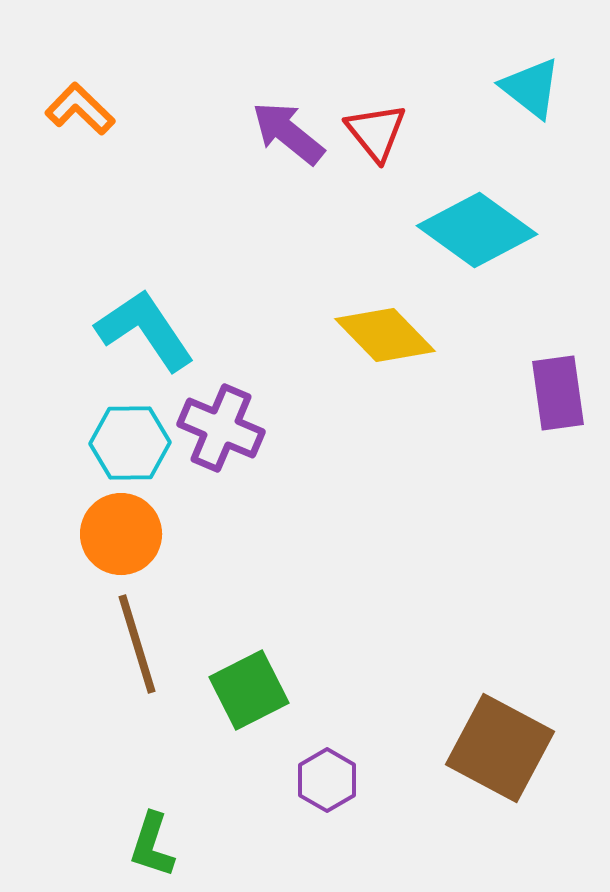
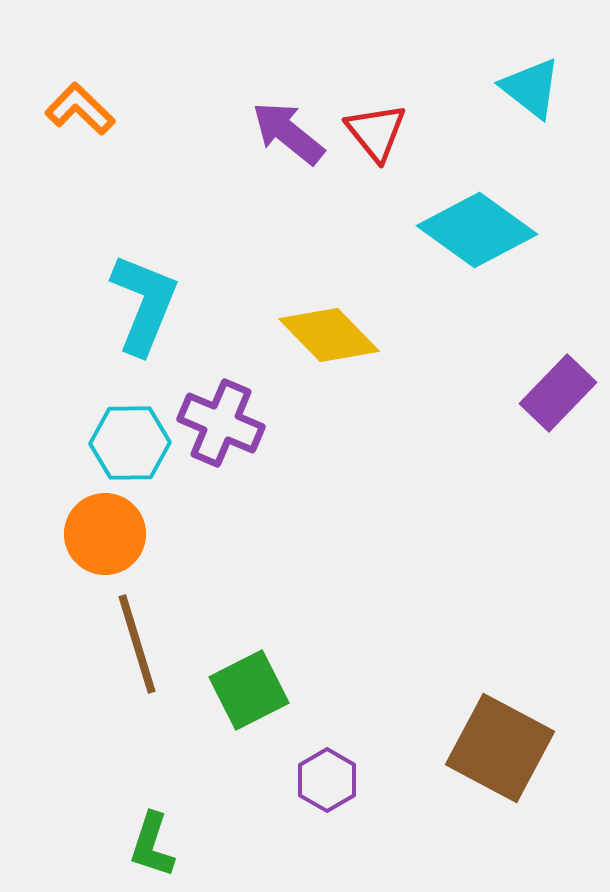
cyan L-shape: moved 1 px left, 26 px up; rotated 56 degrees clockwise
yellow diamond: moved 56 px left
purple rectangle: rotated 52 degrees clockwise
purple cross: moved 5 px up
orange circle: moved 16 px left
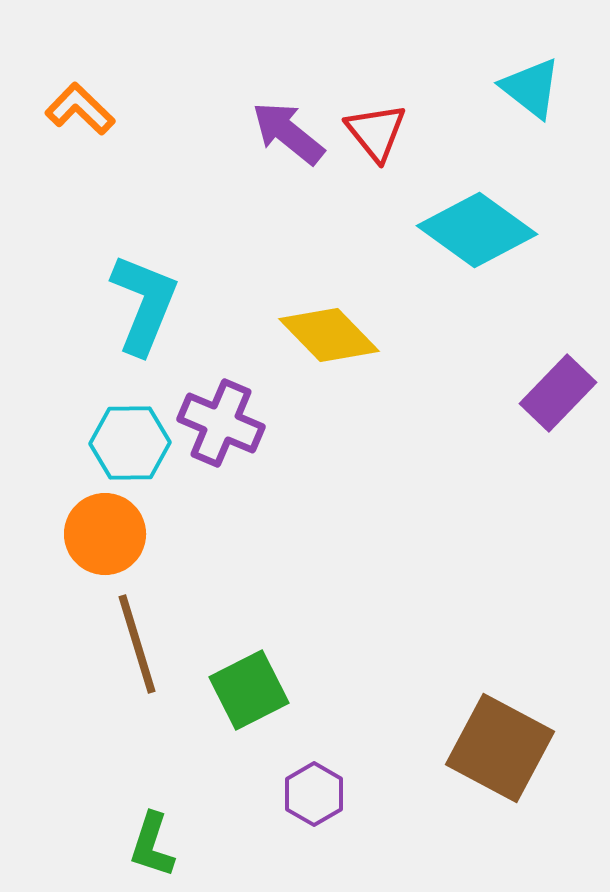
purple hexagon: moved 13 px left, 14 px down
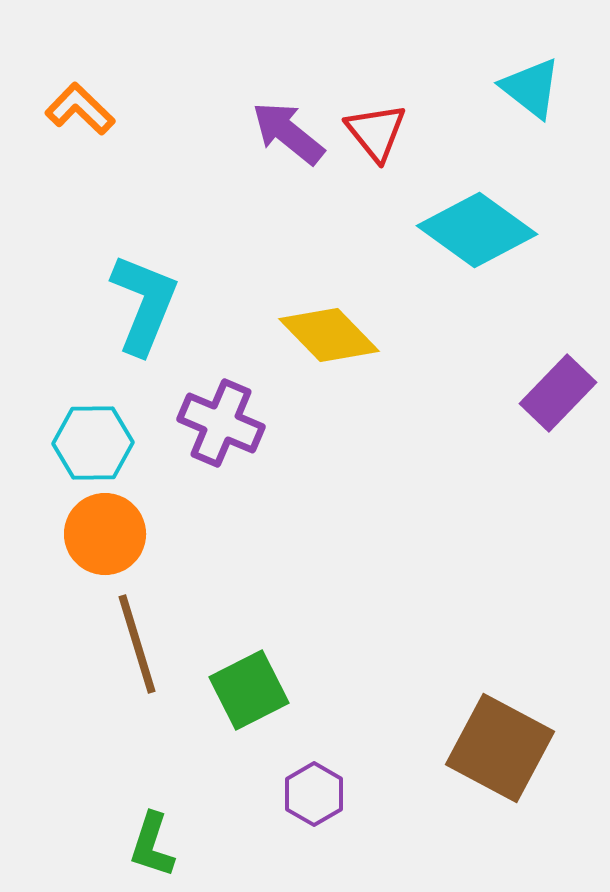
cyan hexagon: moved 37 px left
